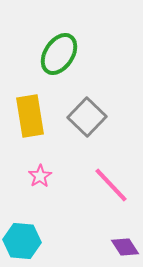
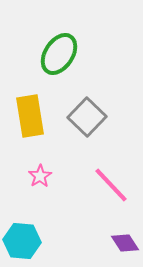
purple diamond: moved 4 px up
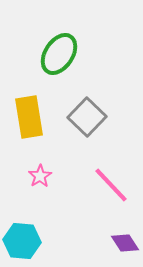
yellow rectangle: moved 1 px left, 1 px down
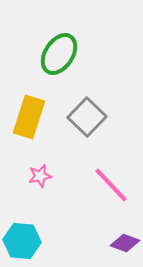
yellow rectangle: rotated 27 degrees clockwise
pink star: rotated 20 degrees clockwise
purple diamond: rotated 36 degrees counterclockwise
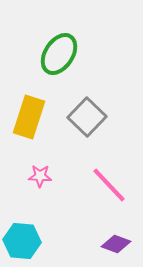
pink star: rotated 15 degrees clockwise
pink line: moved 2 px left
purple diamond: moved 9 px left, 1 px down
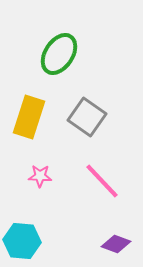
gray square: rotated 9 degrees counterclockwise
pink line: moved 7 px left, 4 px up
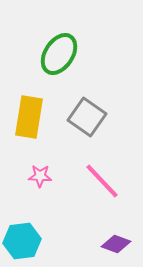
yellow rectangle: rotated 9 degrees counterclockwise
cyan hexagon: rotated 12 degrees counterclockwise
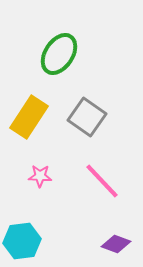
yellow rectangle: rotated 24 degrees clockwise
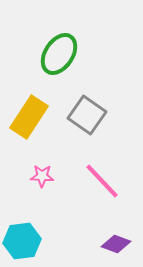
gray square: moved 2 px up
pink star: moved 2 px right
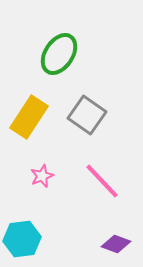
pink star: rotated 25 degrees counterclockwise
cyan hexagon: moved 2 px up
